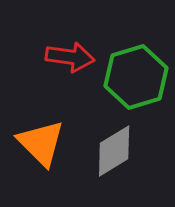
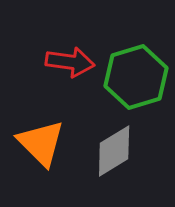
red arrow: moved 5 px down
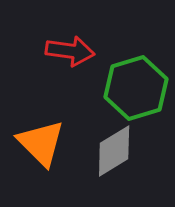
red arrow: moved 11 px up
green hexagon: moved 11 px down
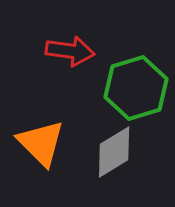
gray diamond: moved 1 px down
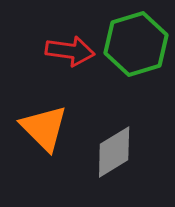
green hexagon: moved 44 px up
orange triangle: moved 3 px right, 15 px up
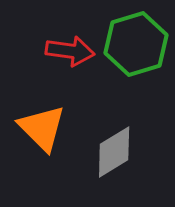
orange triangle: moved 2 px left
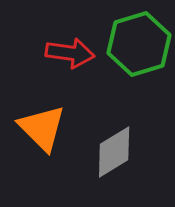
green hexagon: moved 3 px right
red arrow: moved 2 px down
